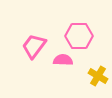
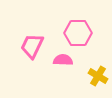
pink hexagon: moved 1 px left, 3 px up
pink trapezoid: moved 2 px left; rotated 12 degrees counterclockwise
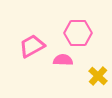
pink trapezoid: rotated 36 degrees clockwise
yellow cross: rotated 12 degrees clockwise
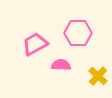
pink trapezoid: moved 3 px right, 2 px up
pink semicircle: moved 2 px left, 5 px down
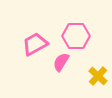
pink hexagon: moved 2 px left, 3 px down
pink semicircle: moved 3 px up; rotated 60 degrees counterclockwise
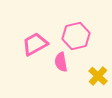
pink hexagon: rotated 12 degrees counterclockwise
pink semicircle: rotated 42 degrees counterclockwise
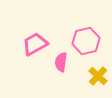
pink hexagon: moved 10 px right, 5 px down
pink semicircle: rotated 18 degrees clockwise
